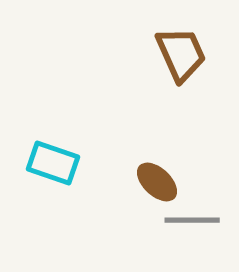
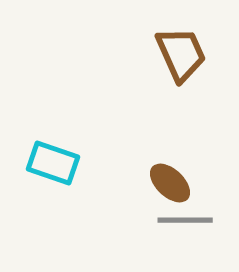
brown ellipse: moved 13 px right, 1 px down
gray line: moved 7 px left
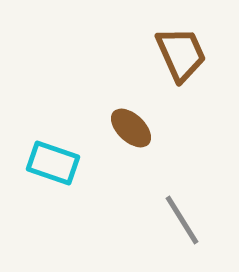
brown ellipse: moved 39 px left, 55 px up
gray line: moved 3 px left; rotated 58 degrees clockwise
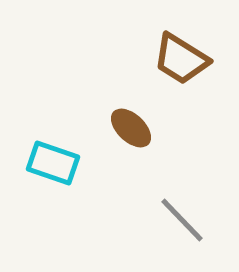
brown trapezoid: moved 5 px down; rotated 146 degrees clockwise
gray line: rotated 12 degrees counterclockwise
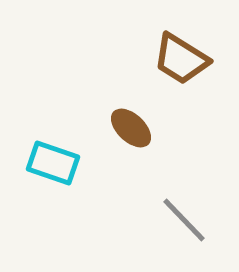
gray line: moved 2 px right
